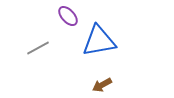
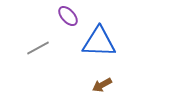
blue triangle: moved 1 px down; rotated 12 degrees clockwise
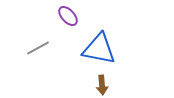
blue triangle: moved 7 px down; rotated 9 degrees clockwise
brown arrow: rotated 66 degrees counterclockwise
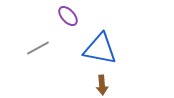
blue triangle: moved 1 px right
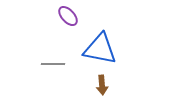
gray line: moved 15 px right, 16 px down; rotated 30 degrees clockwise
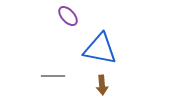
gray line: moved 12 px down
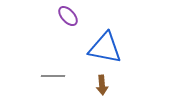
blue triangle: moved 5 px right, 1 px up
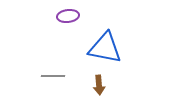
purple ellipse: rotated 55 degrees counterclockwise
brown arrow: moved 3 px left
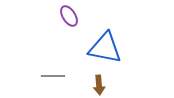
purple ellipse: moved 1 px right; rotated 65 degrees clockwise
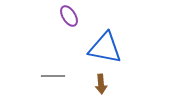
brown arrow: moved 2 px right, 1 px up
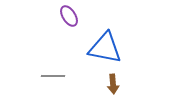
brown arrow: moved 12 px right
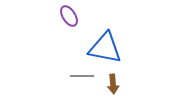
gray line: moved 29 px right
